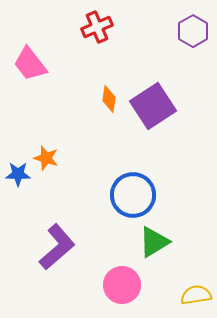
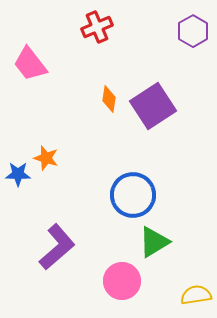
pink circle: moved 4 px up
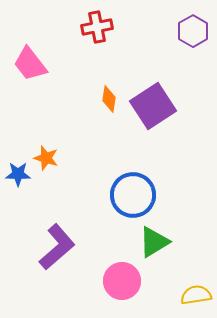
red cross: rotated 12 degrees clockwise
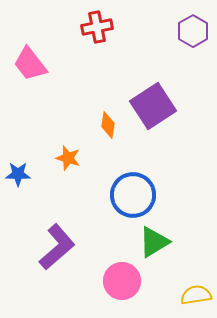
orange diamond: moved 1 px left, 26 px down
orange star: moved 22 px right
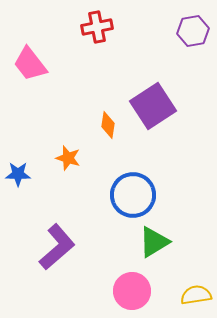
purple hexagon: rotated 20 degrees clockwise
pink circle: moved 10 px right, 10 px down
